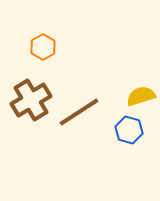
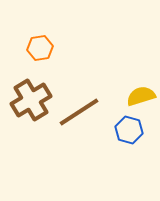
orange hexagon: moved 3 px left, 1 px down; rotated 20 degrees clockwise
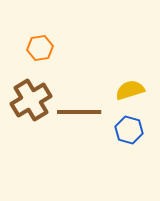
yellow semicircle: moved 11 px left, 6 px up
brown line: rotated 33 degrees clockwise
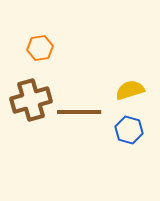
brown cross: rotated 15 degrees clockwise
